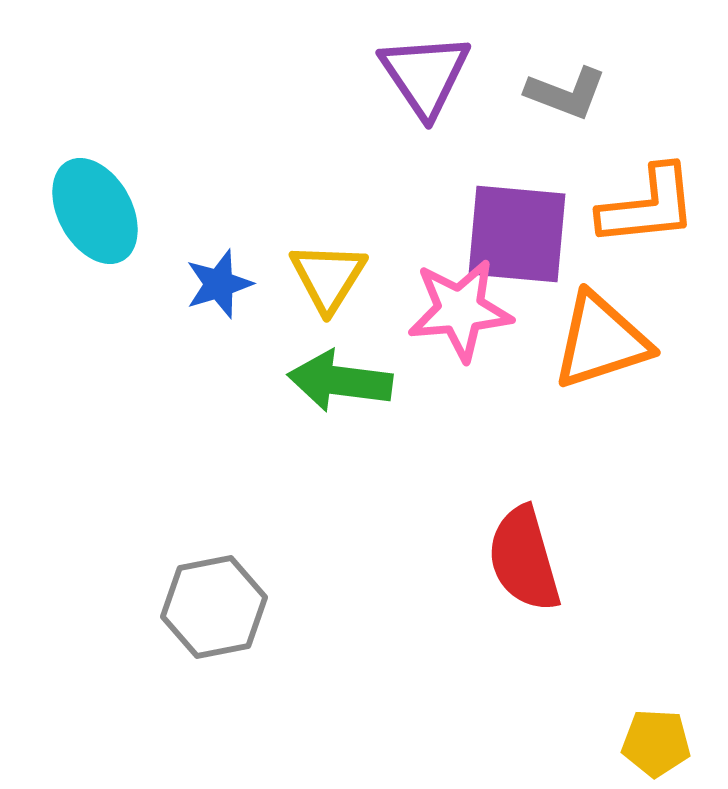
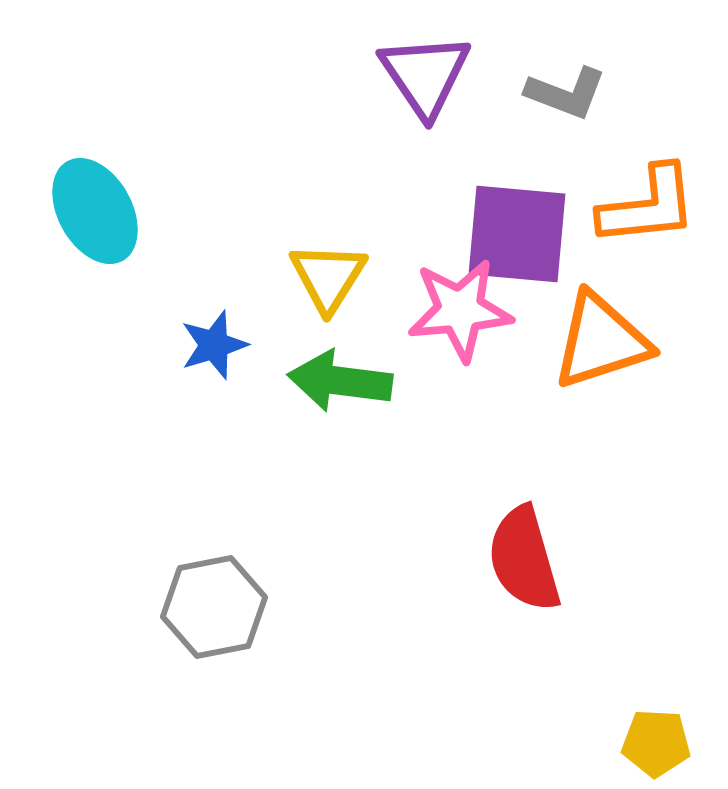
blue star: moved 5 px left, 61 px down
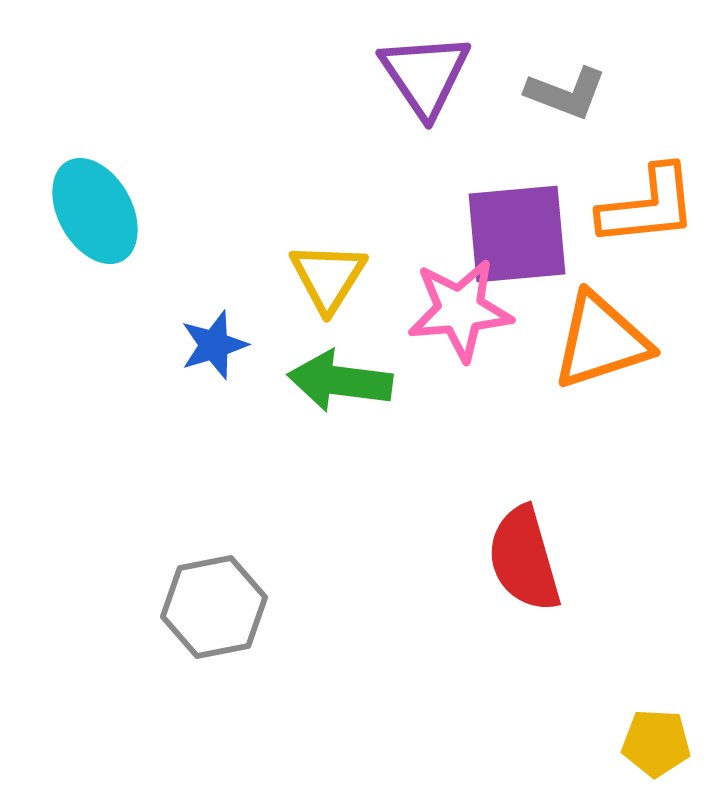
purple square: rotated 10 degrees counterclockwise
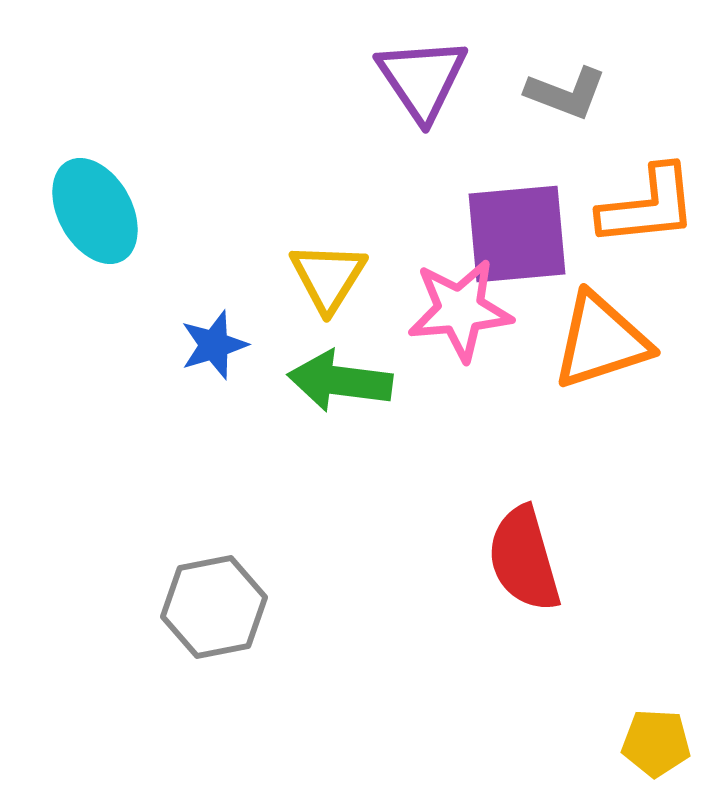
purple triangle: moved 3 px left, 4 px down
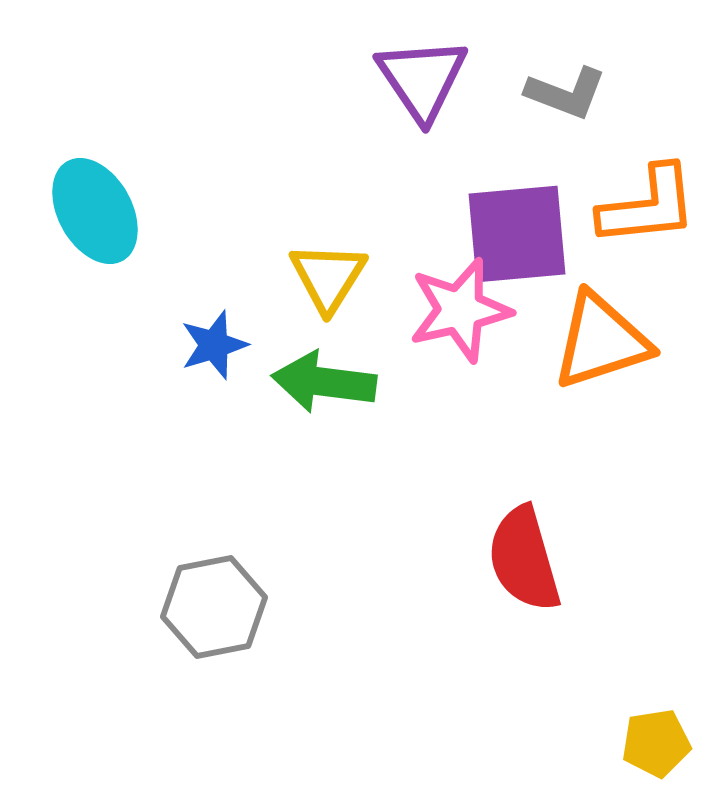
pink star: rotated 8 degrees counterclockwise
green arrow: moved 16 px left, 1 px down
yellow pentagon: rotated 12 degrees counterclockwise
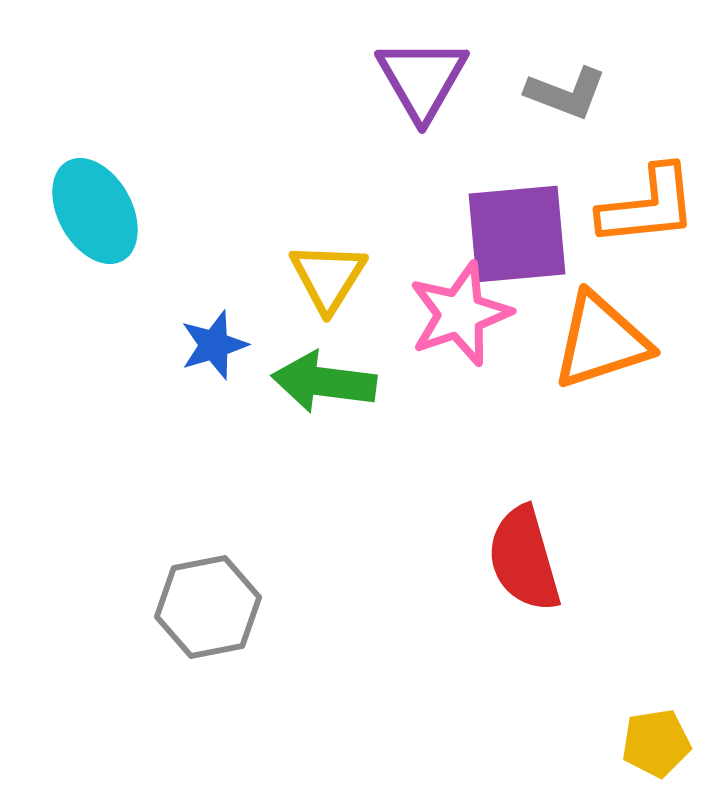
purple triangle: rotated 4 degrees clockwise
pink star: moved 4 px down; rotated 6 degrees counterclockwise
gray hexagon: moved 6 px left
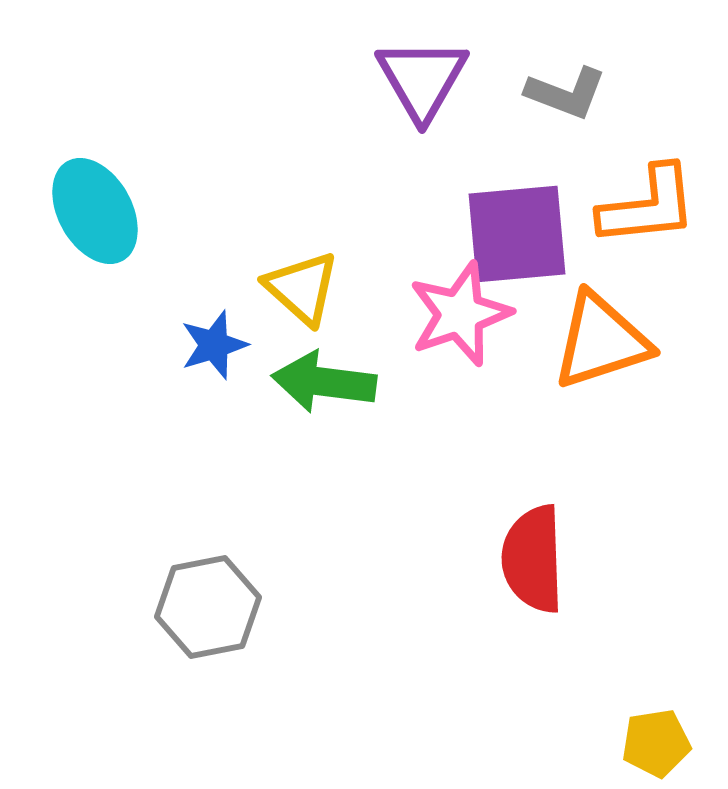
yellow triangle: moved 26 px left, 11 px down; rotated 20 degrees counterclockwise
red semicircle: moved 9 px right; rotated 14 degrees clockwise
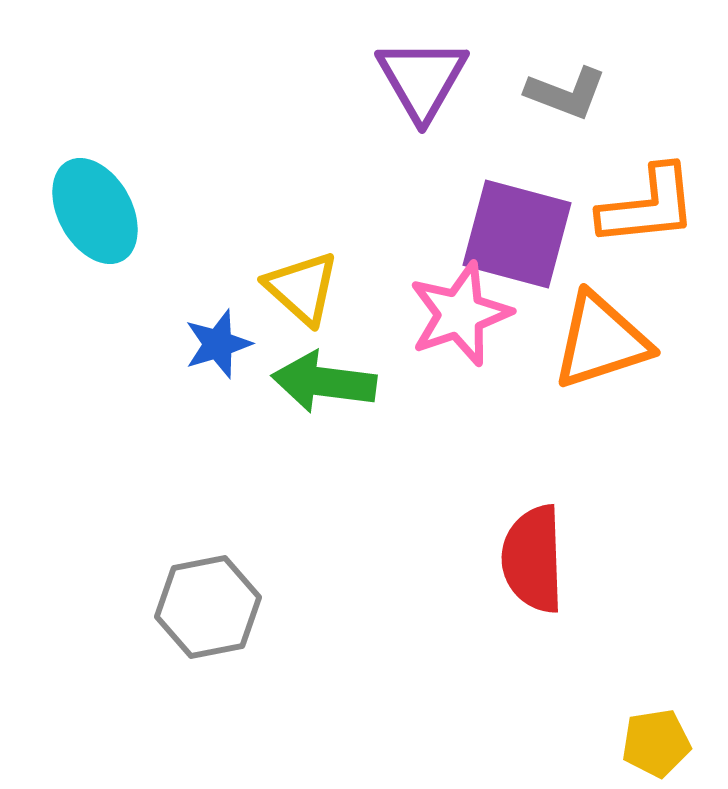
purple square: rotated 20 degrees clockwise
blue star: moved 4 px right, 1 px up
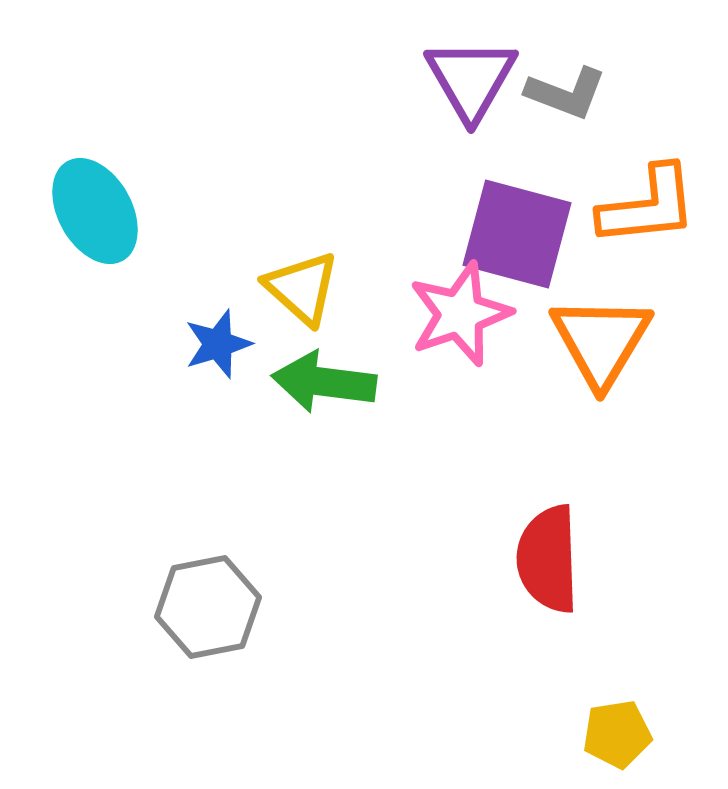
purple triangle: moved 49 px right
orange triangle: rotated 41 degrees counterclockwise
red semicircle: moved 15 px right
yellow pentagon: moved 39 px left, 9 px up
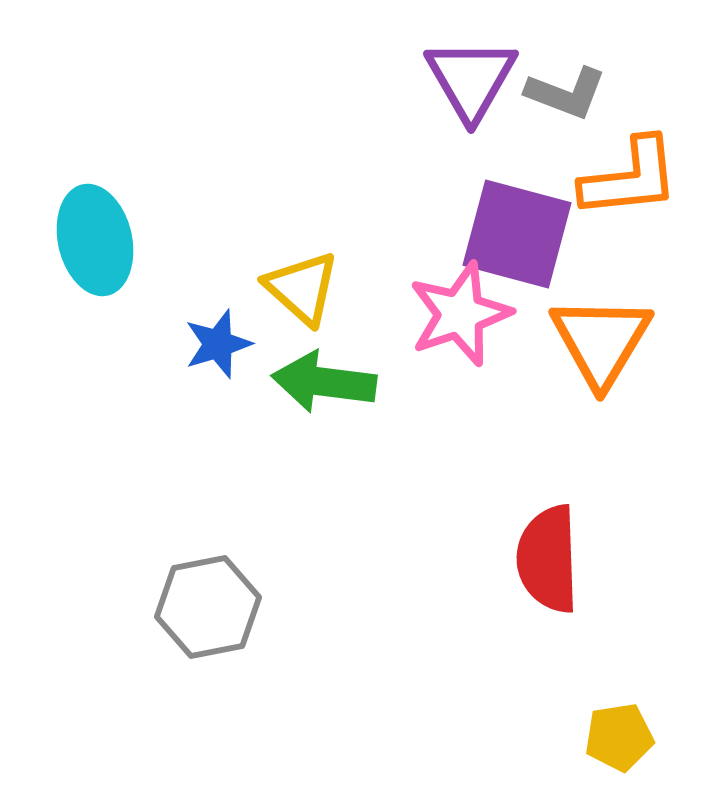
orange L-shape: moved 18 px left, 28 px up
cyan ellipse: moved 29 px down; rotated 16 degrees clockwise
yellow pentagon: moved 2 px right, 3 px down
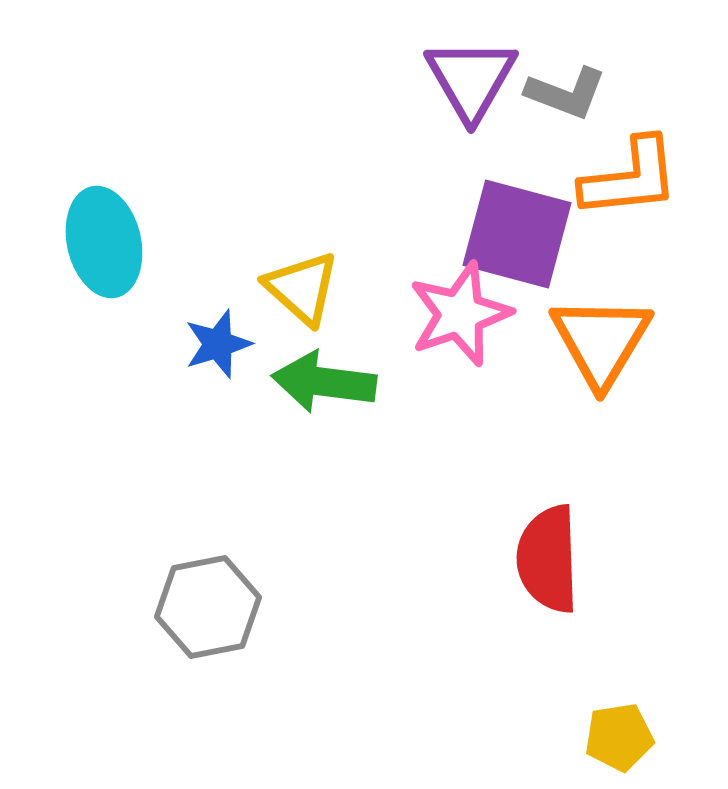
cyan ellipse: moved 9 px right, 2 px down
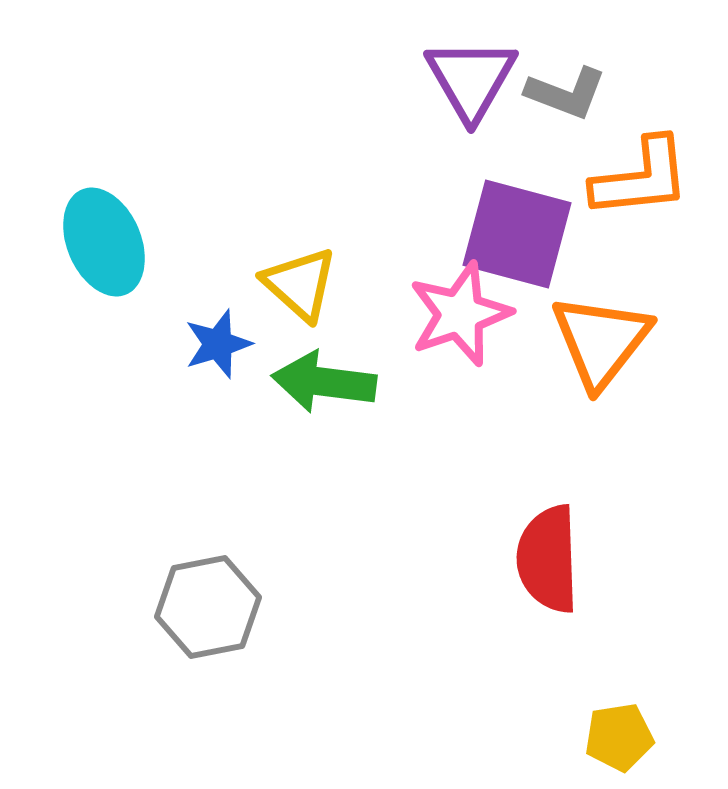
orange L-shape: moved 11 px right
cyan ellipse: rotated 10 degrees counterclockwise
yellow triangle: moved 2 px left, 4 px up
orange triangle: rotated 7 degrees clockwise
